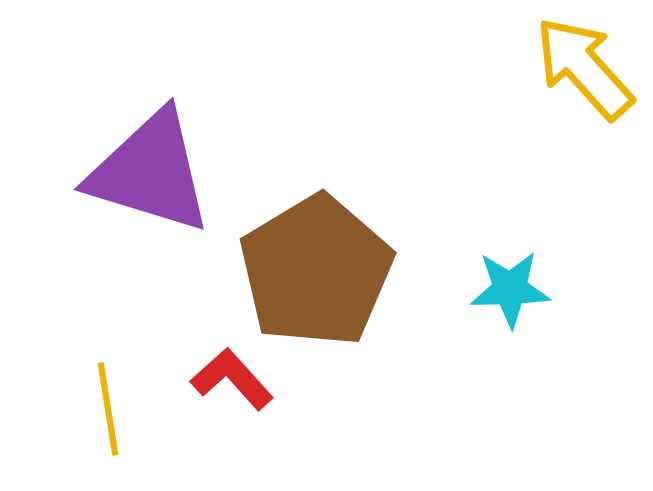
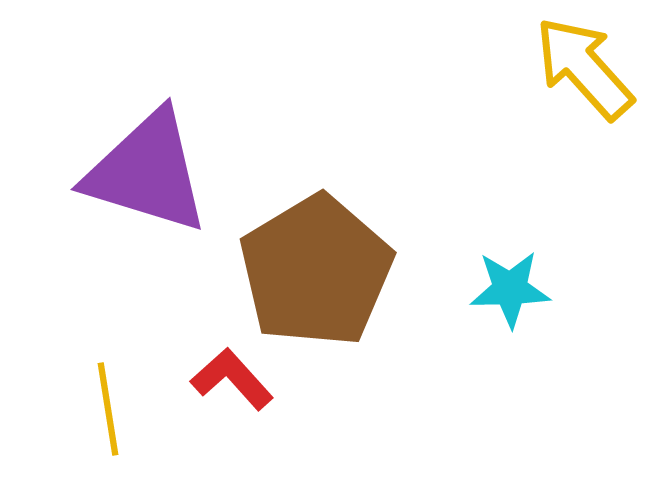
purple triangle: moved 3 px left
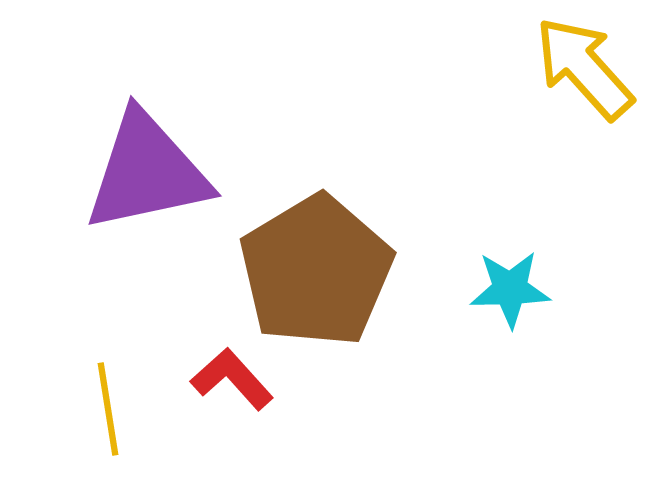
purple triangle: rotated 29 degrees counterclockwise
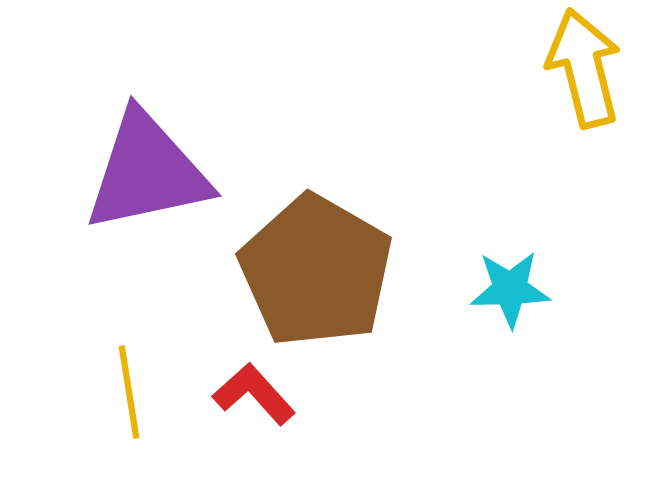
yellow arrow: rotated 28 degrees clockwise
brown pentagon: rotated 11 degrees counterclockwise
red L-shape: moved 22 px right, 15 px down
yellow line: moved 21 px right, 17 px up
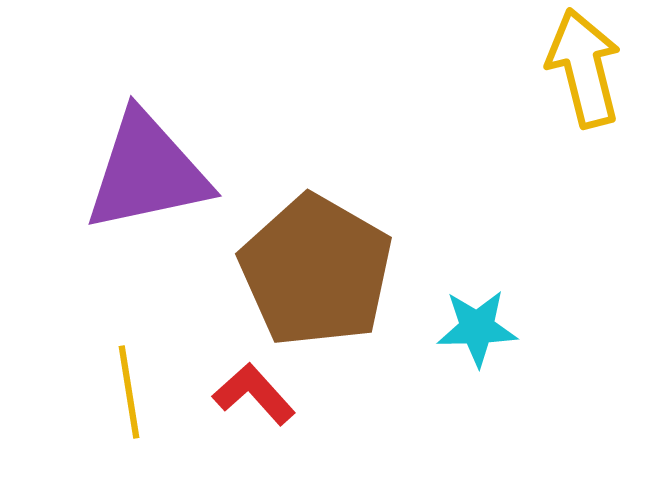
cyan star: moved 33 px left, 39 px down
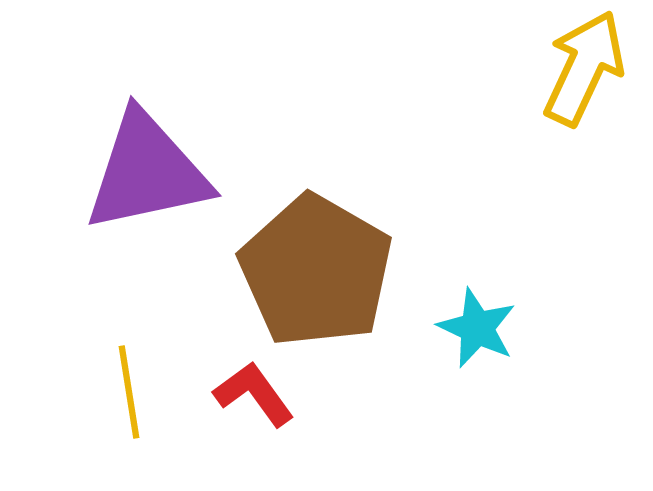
yellow arrow: rotated 39 degrees clockwise
cyan star: rotated 26 degrees clockwise
red L-shape: rotated 6 degrees clockwise
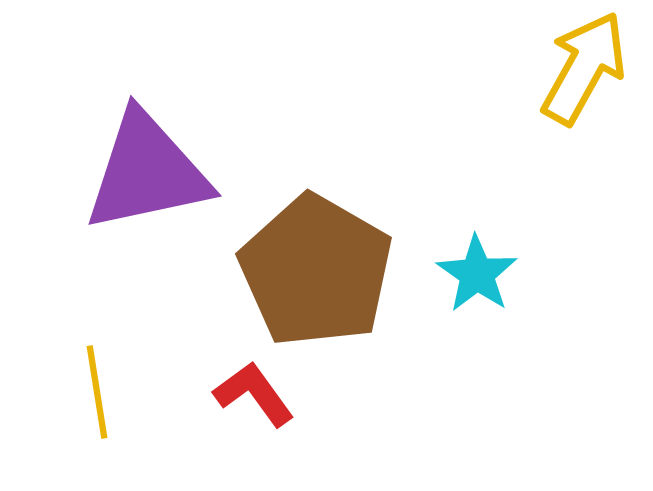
yellow arrow: rotated 4 degrees clockwise
cyan star: moved 54 px up; rotated 10 degrees clockwise
yellow line: moved 32 px left
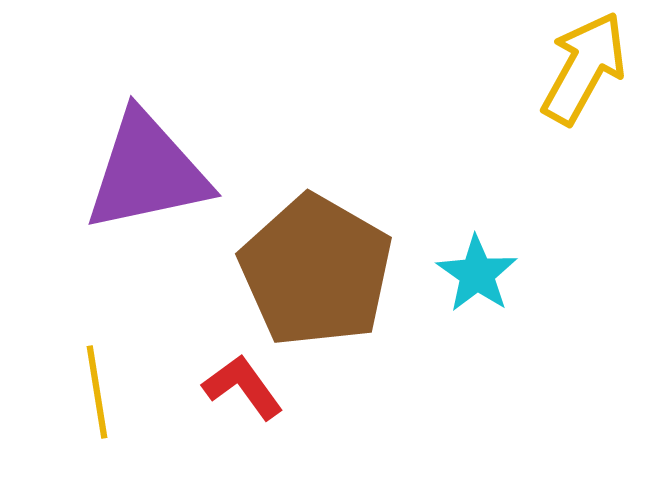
red L-shape: moved 11 px left, 7 px up
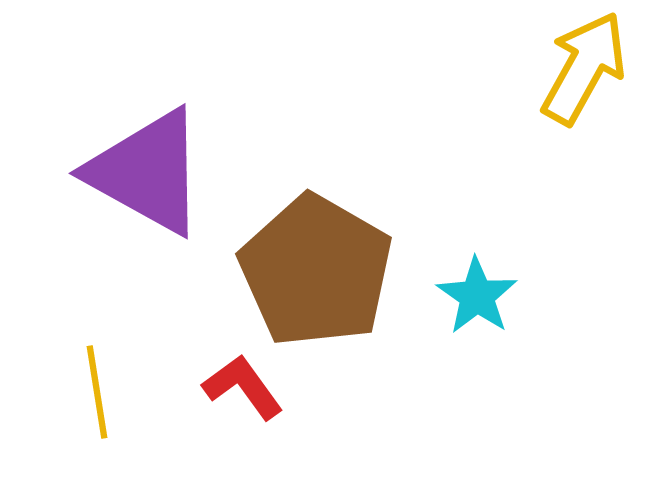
purple triangle: rotated 41 degrees clockwise
cyan star: moved 22 px down
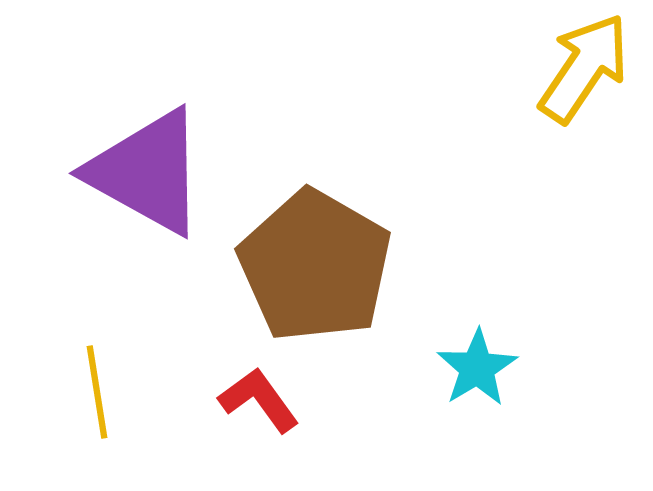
yellow arrow: rotated 5 degrees clockwise
brown pentagon: moved 1 px left, 5 px up
cyan star: moved 72 px down; rotated 6 degrees clockwise
red L-shape: moved 16 px right, 13 px down
